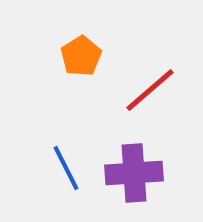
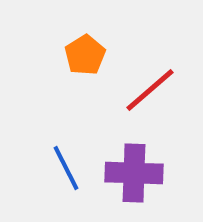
orange pentagon: moved 4 px right, 1 px up
purple cross: rotated 6 degrees clockwise
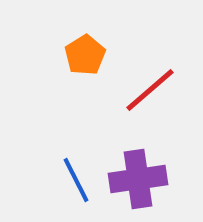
blue line: moved 10 px right, 12 px down
purple cross: moved 4 px right, 6 px down; rotated 10 degrees counterclockwise
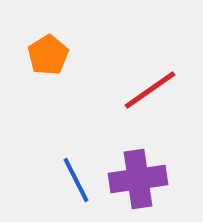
orange pentagon: moved 37 px left
red line: rotated 6 degrees clockwise
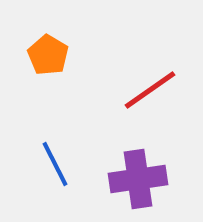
orange pentagon: rotated 9 degrees counterclockwise
blue line: moved 21 px left, 16 px up
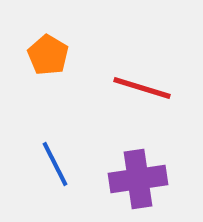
red line: moved 8 px left, 2 px up; rotated 52 degrees clockwise
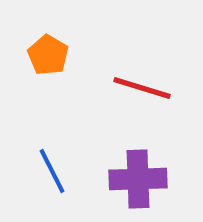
blue line: moved 3 px left, 7 px down
purple cross: rotated 6 degrees clockwise
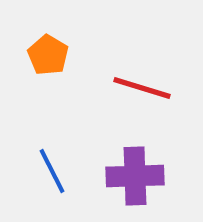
purple cross: moved 3 px left, 3 px up
